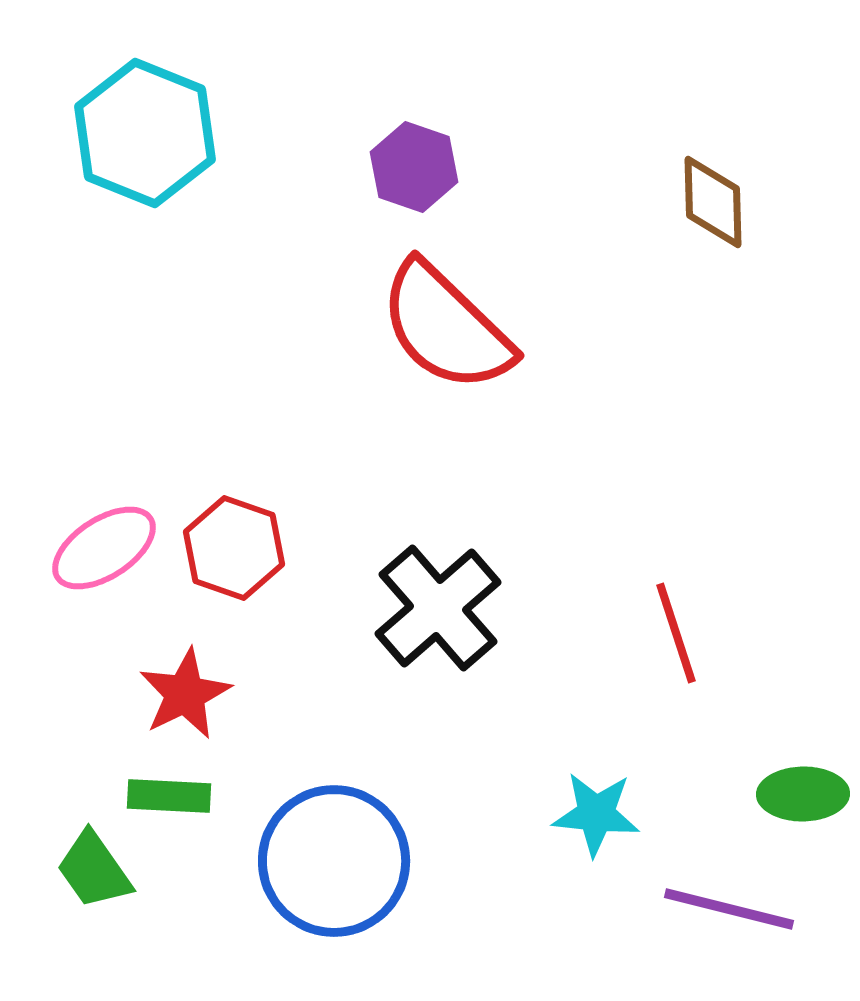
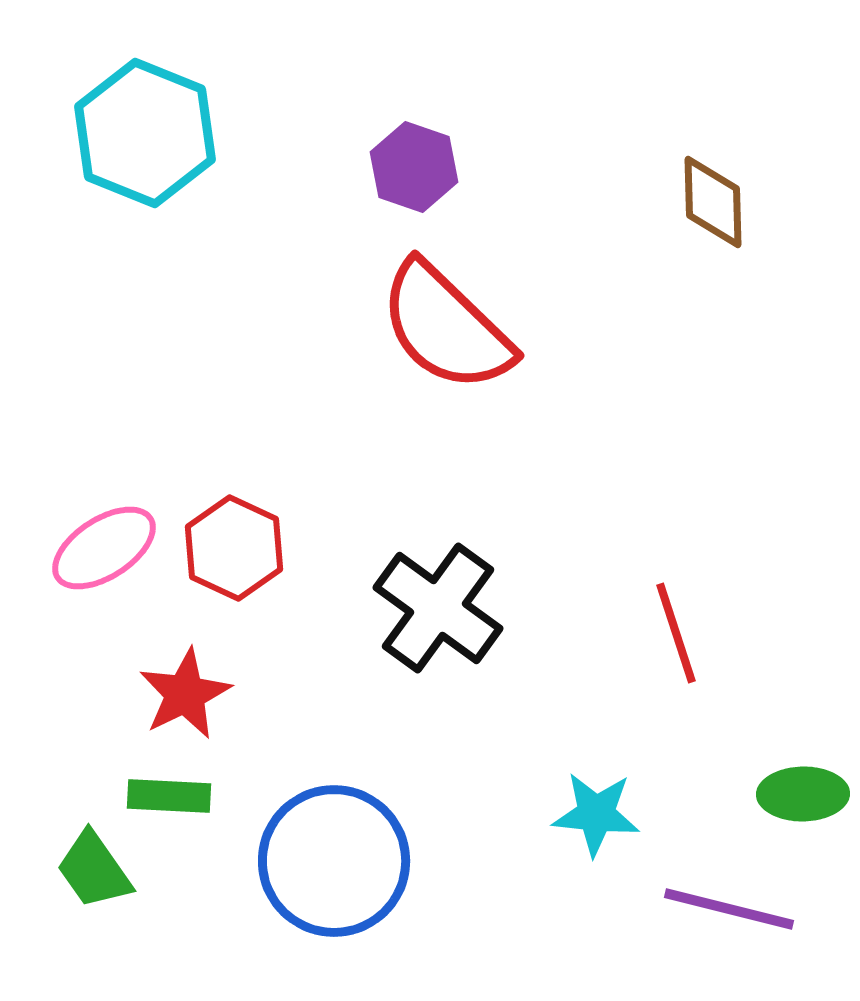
red hexagon: rotated 6 degrees clockwise
black cross: rotated 13 degrees counterclockwise
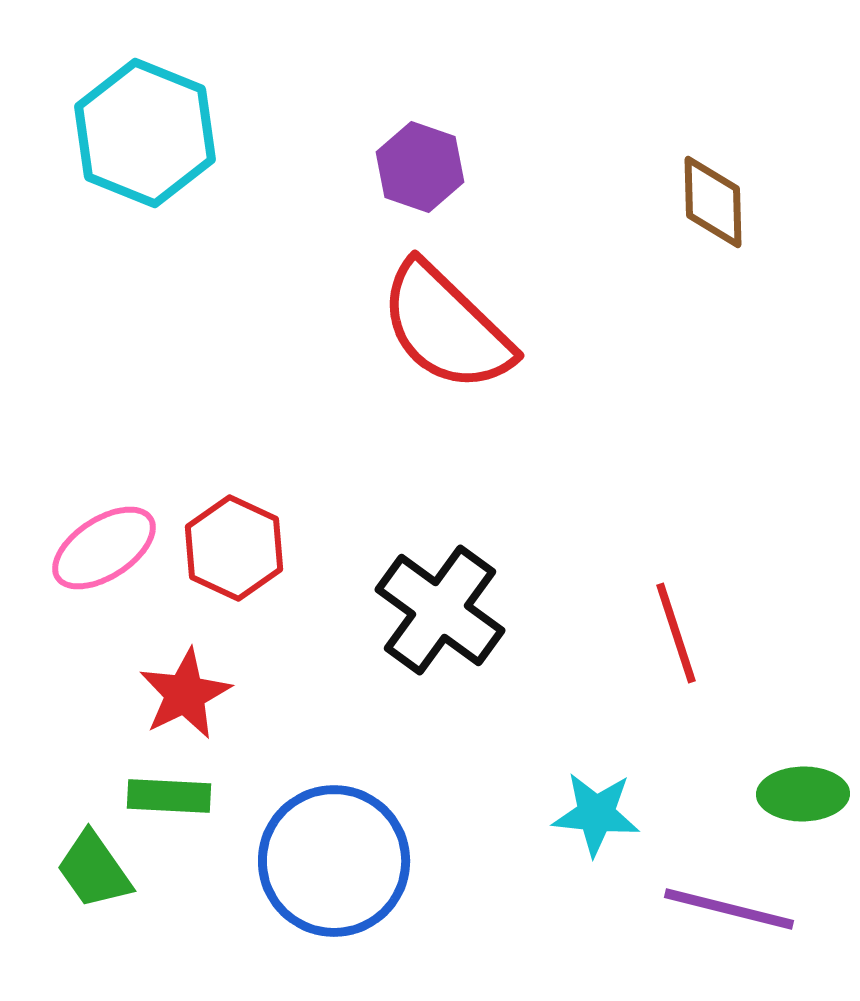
purple hexagon: moved 6 px right
black cross: moved 2 px right, 2 px down
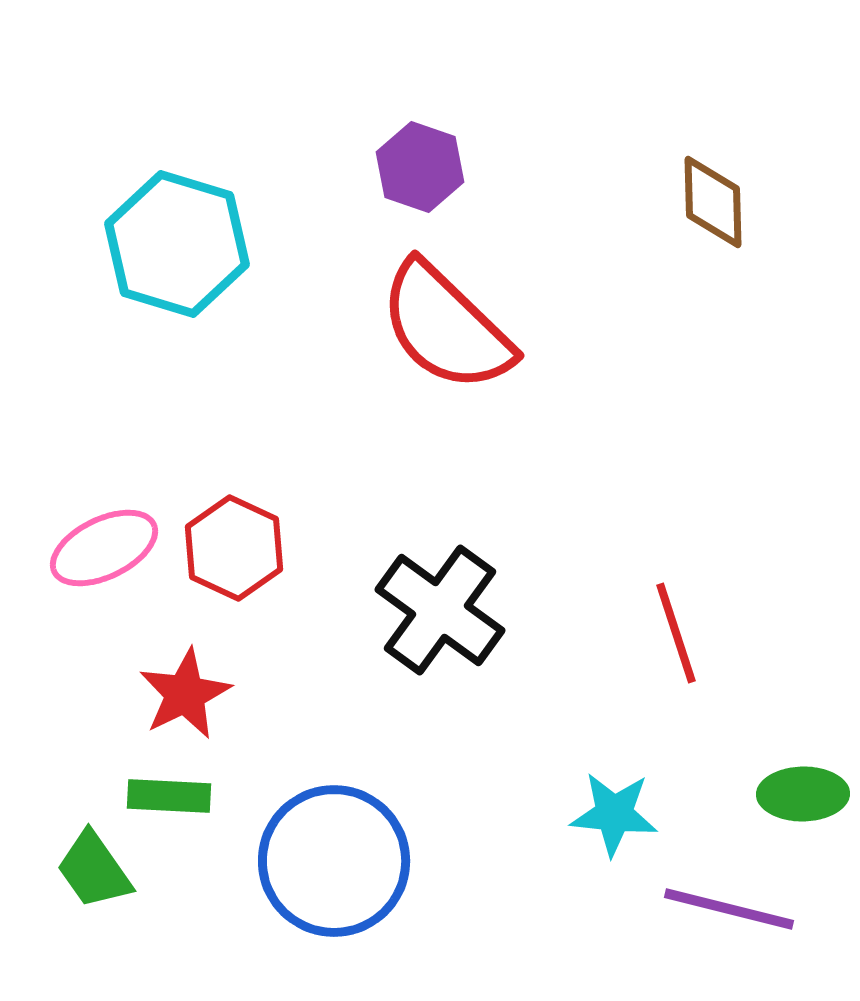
cyan hexagon: moved 32 px right, 111 px down; rotated 5 degrees counterclockwise
pink ellipse: rotated 7 degrees clockwise
cyan star: moved 18 px right
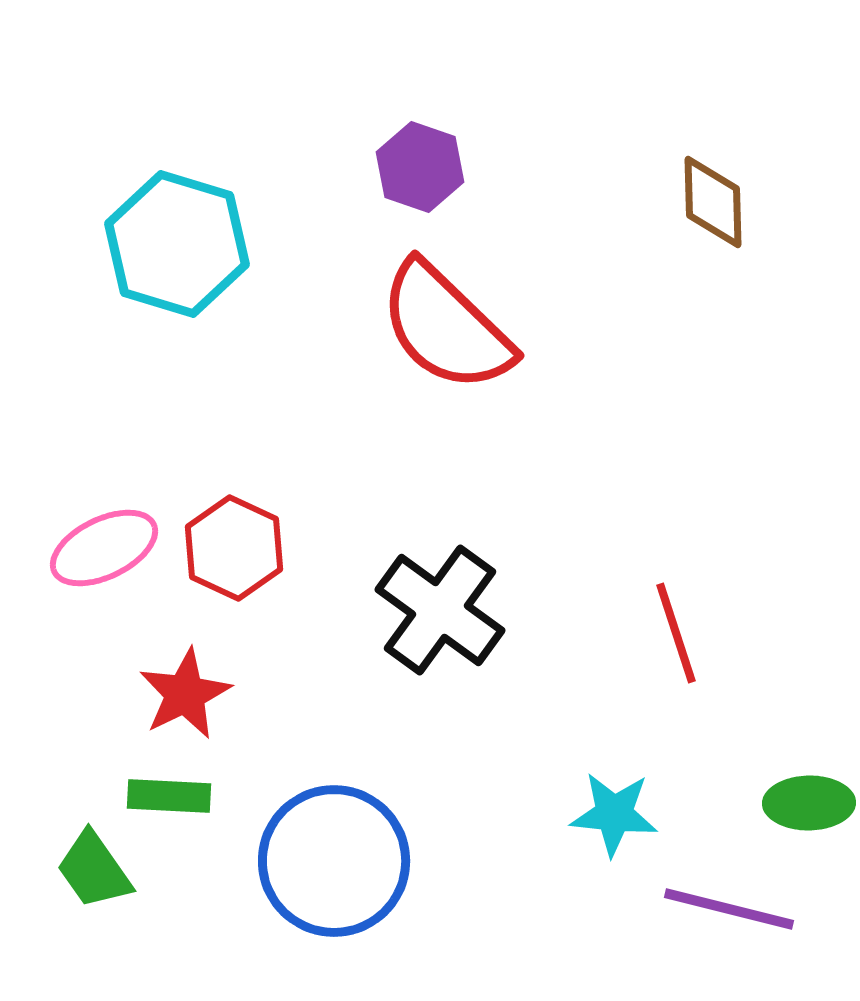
green ellipse: moved 6 px right, 9 px down
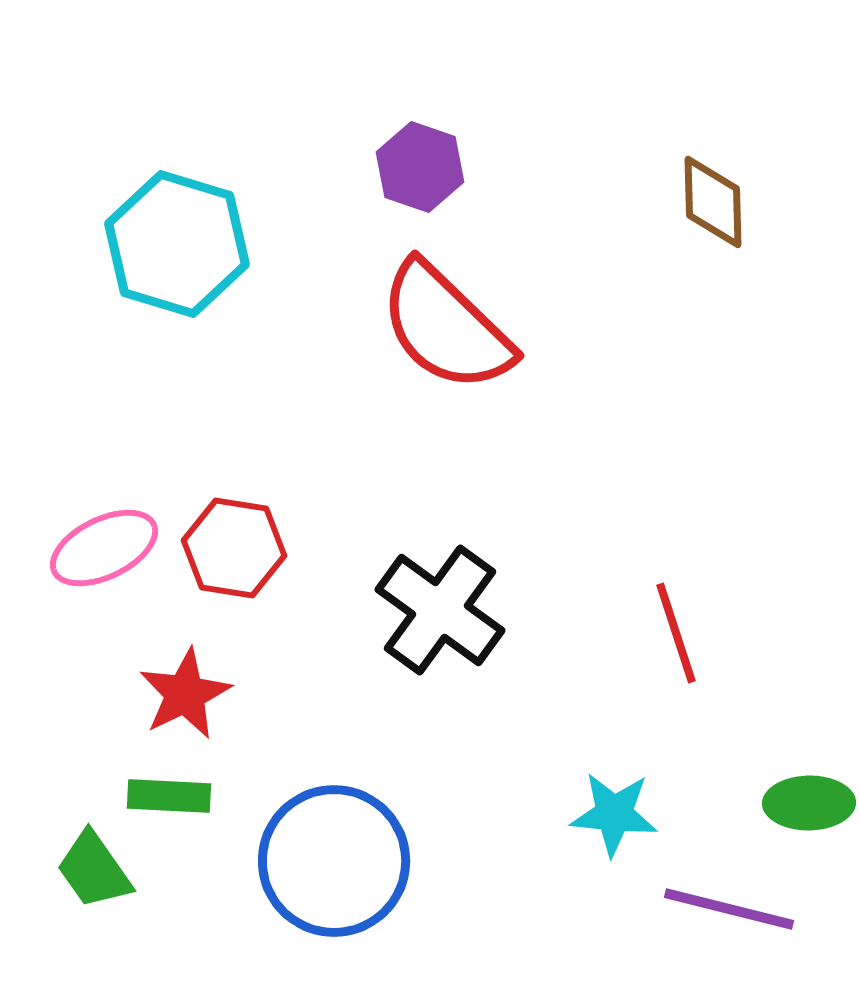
red hexagon: rotated 16 degrees counterclockwise
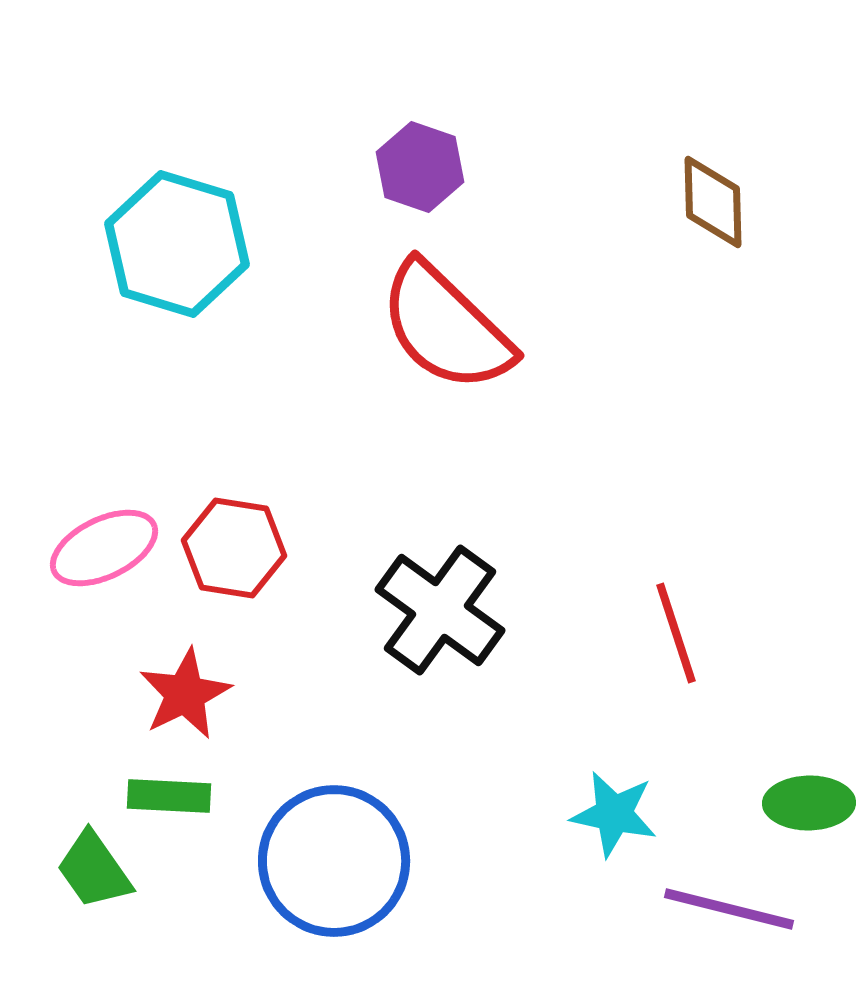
cyan star: rotated 6 degrees clockwise
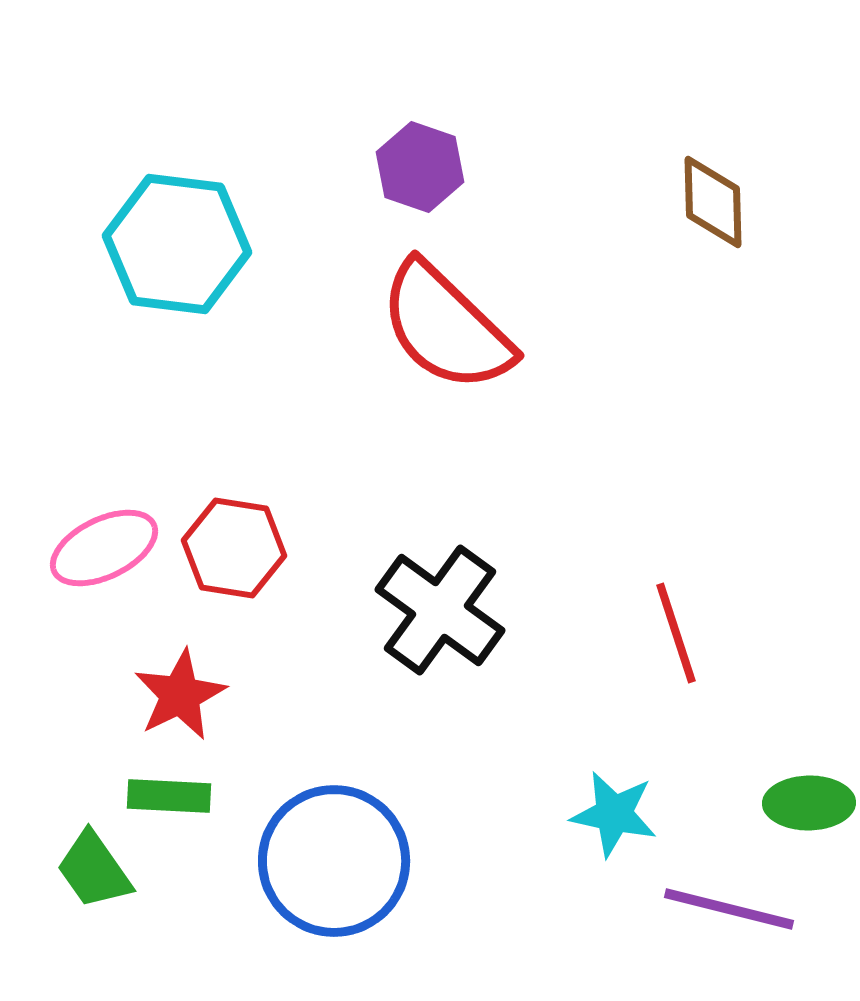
cyan hexagon: rotated 10 degrees counterclockwise
red star: moved 5 px left, 1 px down
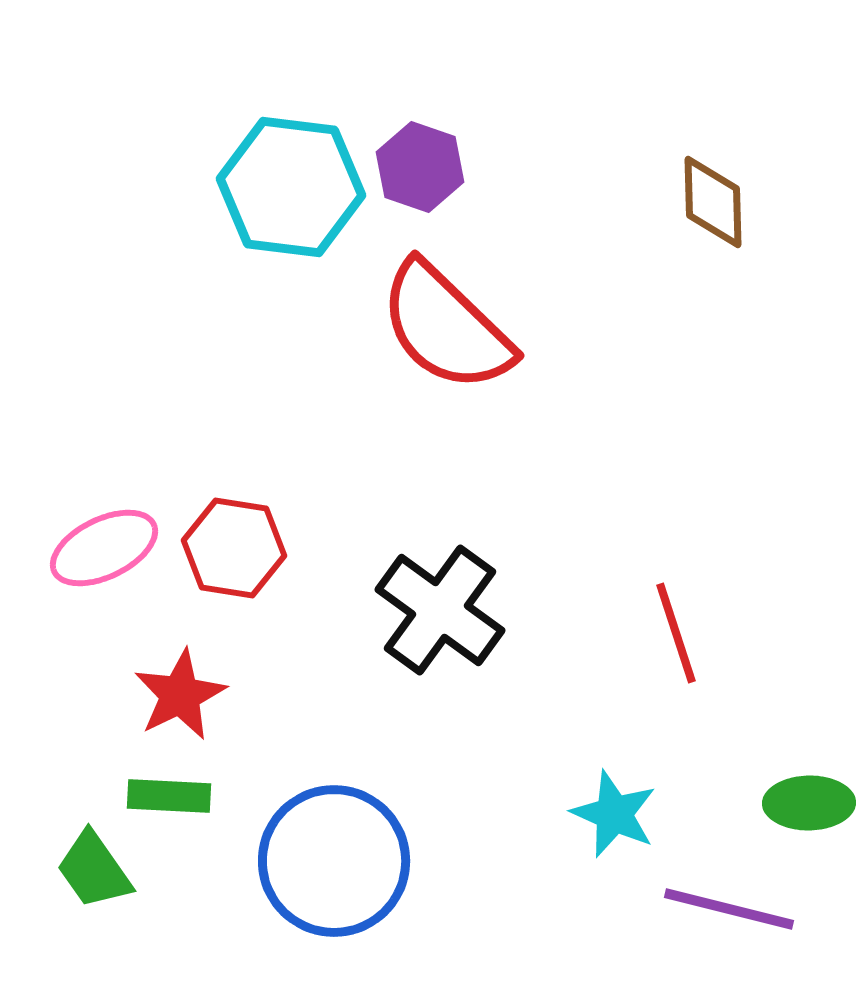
cyan hexagon: moved 114 px right, 57 px up
cyan star: rotated 12 degrees clockwise
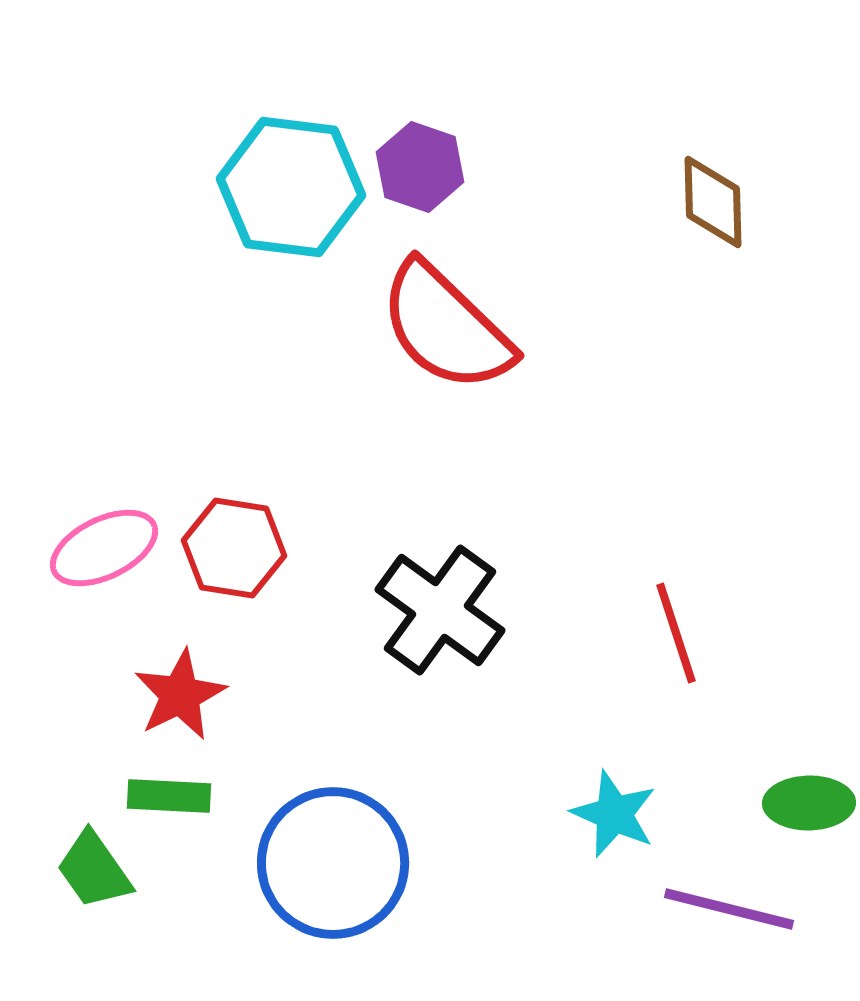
blue circle: moved 1 px left, 2 px down
